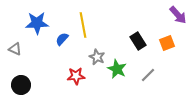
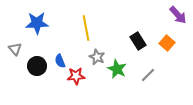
yellow line: moved 3 px right, 3 px down
blue semicircle: moved 2 px left, 22 px down; rotated 64 degrees counterclockwise
orange square: rotated 28 degrees counterclockwise
gray triangle: rotated 24 degrees clockwise
black circle: moved 16 px right, 19 px up
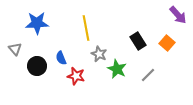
gray star: moved 2 px right, 3 px up
blue semicircle: moved 1 px right, 3 px up
red star: rotated 18 degrees clockwise
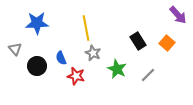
gray star: moved 6 px left, 1 px up
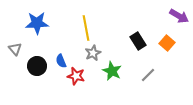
purple arrow: moved 1 px right, 1 px down; rotated 18 degrees counterclockwise
gray star: rotated 21 degrees clockwise
blue semicircle: moved 3 px down
green star: moved 5 px left, 2 px down
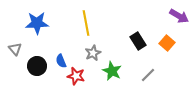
yellow line: moved 5 px up
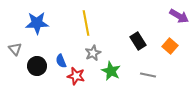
orange square: moved 3 px right, 3 px down
green star: moved 1 px left
gray line: rotated 56 degrees clockwise
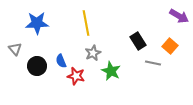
gray line: moved 5 px right, 12 px up
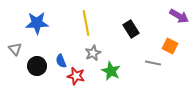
black rectangle: moved 7 px left, 12 px up
orange square: rotated 14 degrees counterclockwise
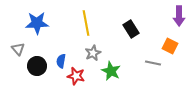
purple arrow: rotated 60 degrees clockwise
gray triangle: moved 3 px right
blue semicircle: rotated 32 degrees clockwise
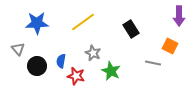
yellow line: moved 3 px left, 1 px up; rotated 65 degrees clockwise
gray star: rotated 21 degrees counterclockwise
